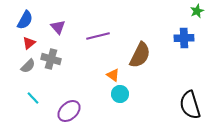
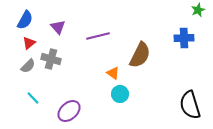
green star: moved 1 px right, 1 px up
orange triangle: moved 2 px up
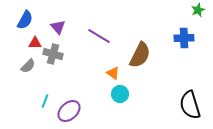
purple line: moved 1 px right; rotated 45 degrees clockwise
red triangle: moved 6 px right; rotated 40 degrees clockwise
gray cross: moved 2 px right, 5 px up
cyan line: moved 12 px right, 3 px down; rotated 64 degrees clockwise
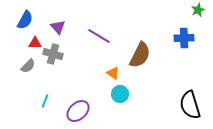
purple ellipse: moved 9 px right
